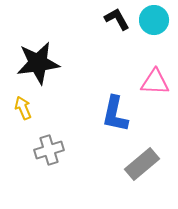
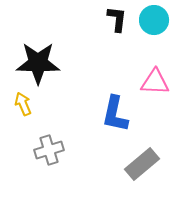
black L-shape: rotated 36 degrees clockwise
black star: rotated 9 degrees clockwise
yellow arrow: moved 4 px up
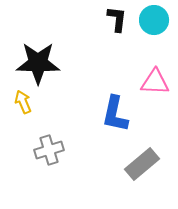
yellow arrow: moved 2 px up
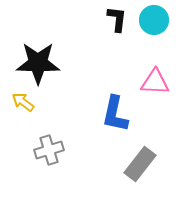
yellow arrow: rotated 30 degrees counterclockwise
gray rectangle: moved 2 px left; rotated 12 degrees counterclockwise
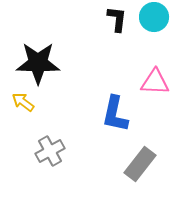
cyan circle: moved 3 px up
gray cross: moved 1 px right, 1 px down; rotated 12 degrees counterclockwise
